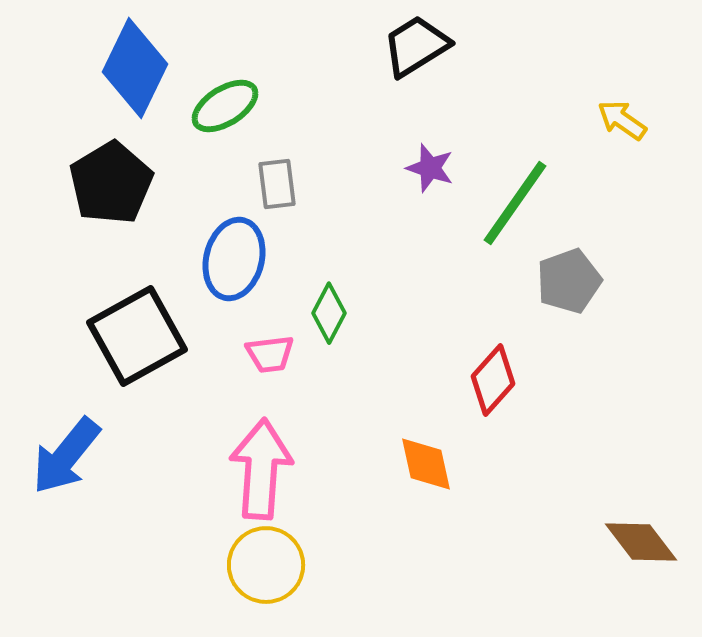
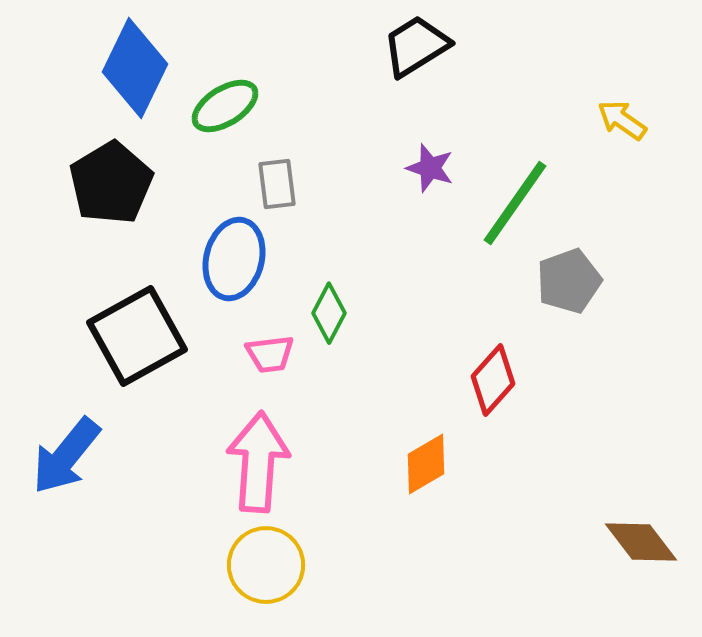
orange diamond: rotated 72 degrees clockwise
pink arrow: moved 3 px left, 7 px up
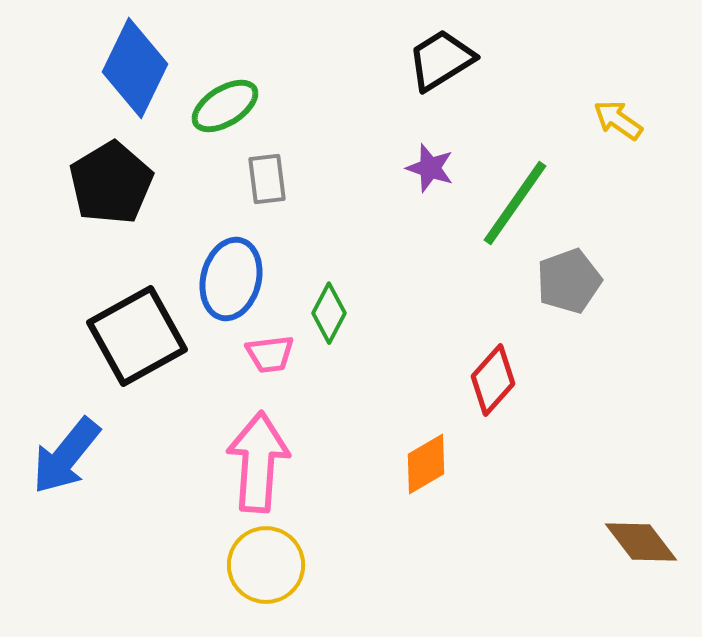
black trapezoid: moved 25 px right, 14 px down
yellow arrow: moved 4 px left
gray rectangle: moved 10 px left, 5 px up
blue ellipse: moved 3 px left, 20 px down
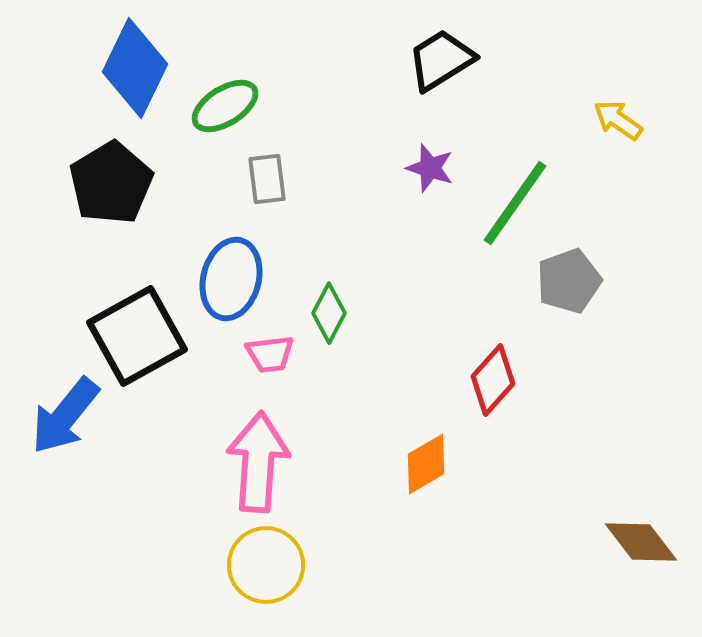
blue arrow: moved 1 px left, 40 px up
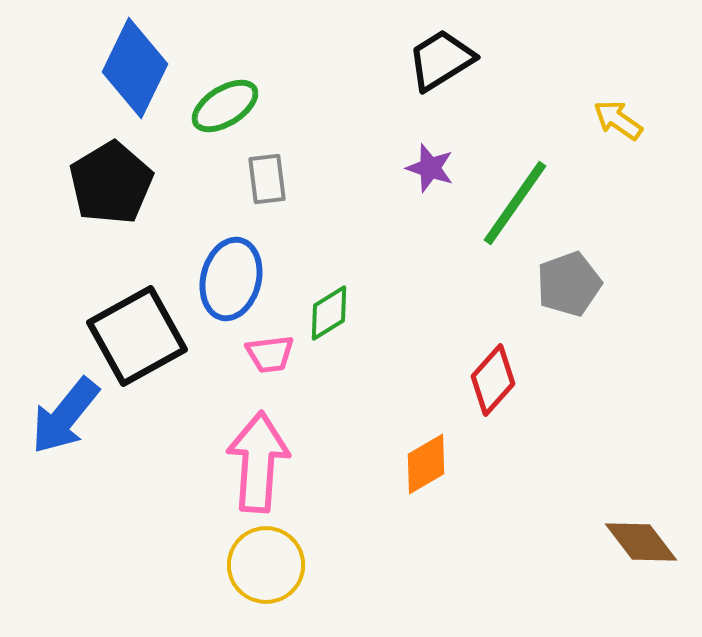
gray pentagon: moved 3 px down
green diamond: rotated 30 degrees clockwise
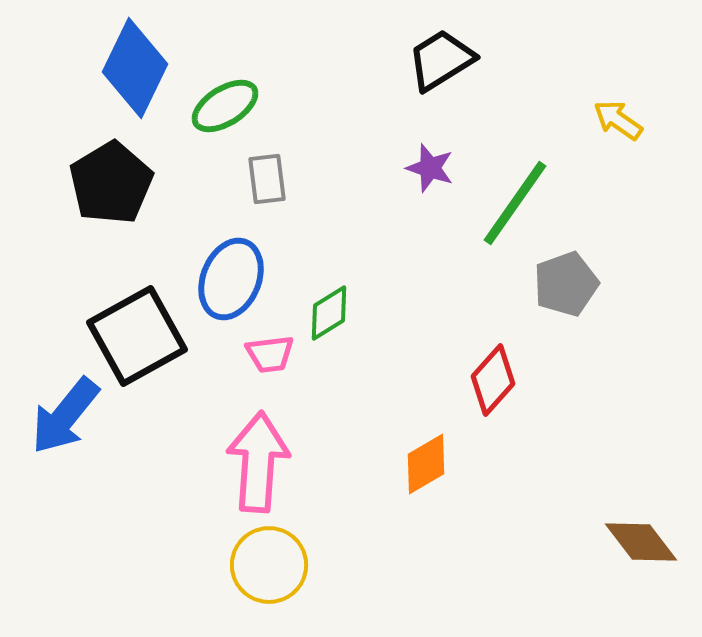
blue ellipse: rotated 8 degrees clockwise
gray pentagon: moved 3 px left
yellow circle: moved 3 px right
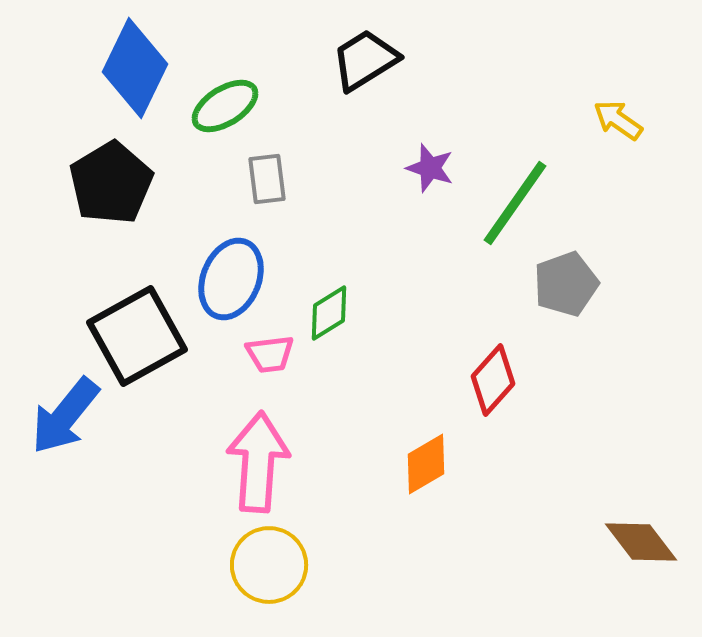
black trapezoid: moved 76 px left
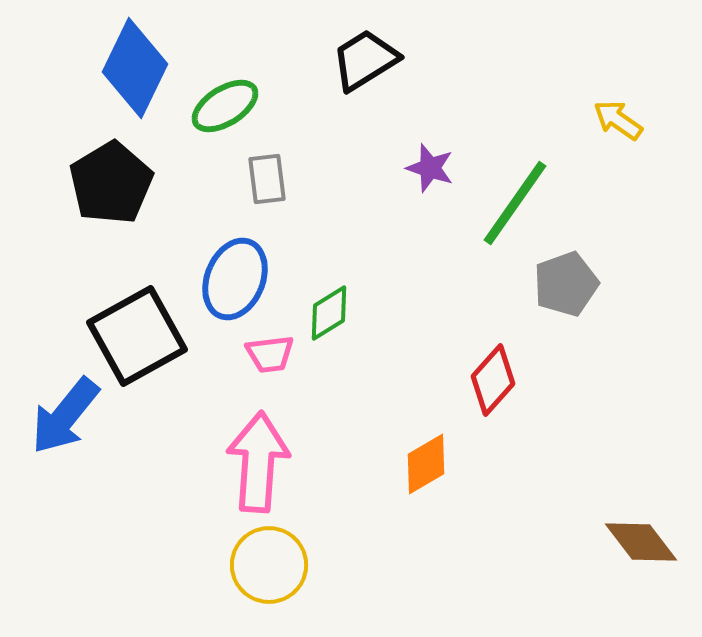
blue ellipse: moved 4 px right
